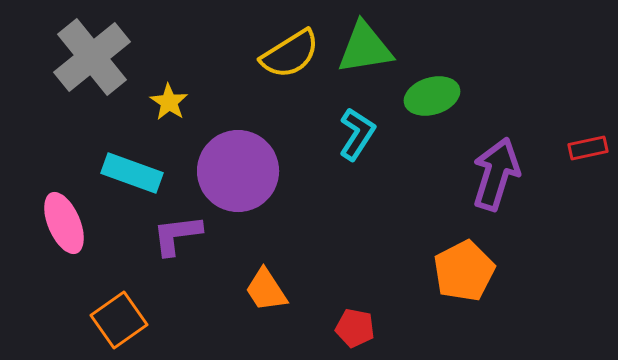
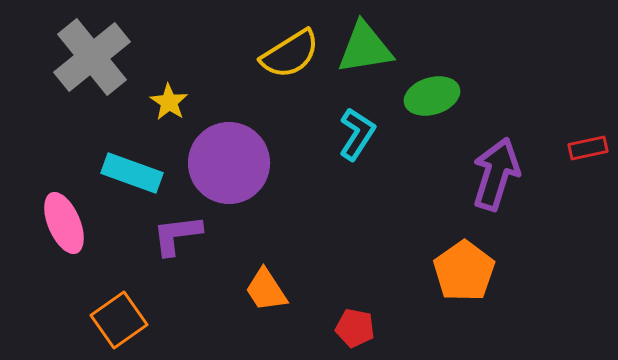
purple circle: moved 9 px left, 8 px up
orange pentagon: rotated 8 degrees counterclockwise
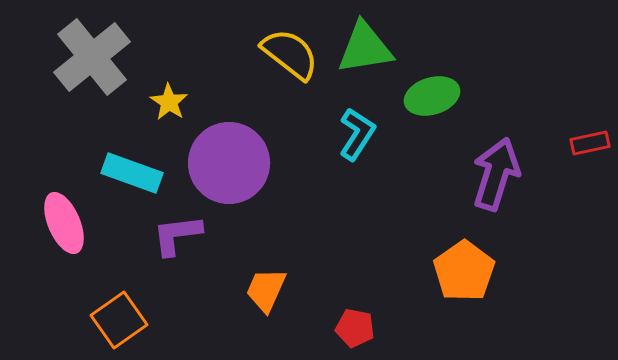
yellow semicircle: rotated 110 degrees counterclockwise
red rectangle: moved 2 px right, 5 px up
orange trapezoid: rotated 57 degrees clockwise
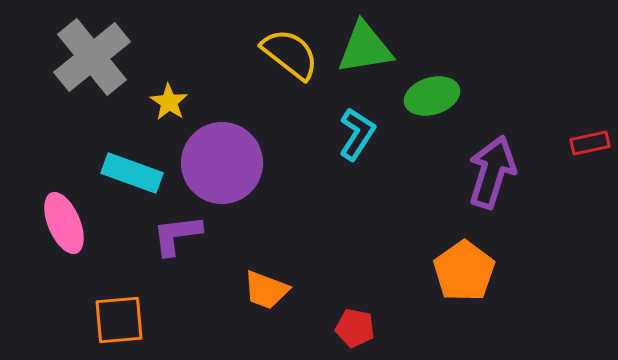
purple circle: moved 7 px left
purple arrow: moved 4 px left, 2 px up
orange trapezoid: rotated 93 degrees counterclockwise
orange square: rotated 30 degrees clockwise
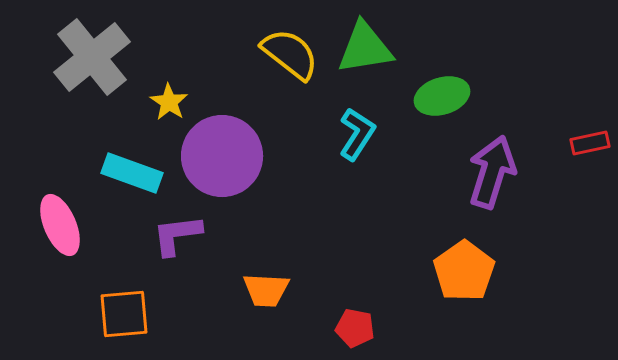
green ellipse: moved 10 px right
purple circle: moved 7 px up
pink ellipse: moved 4 px left, 2 px down
orange trapezoid: rotated 18 degrees counterclockwise
orange square: moved 5 px right, 6 px up
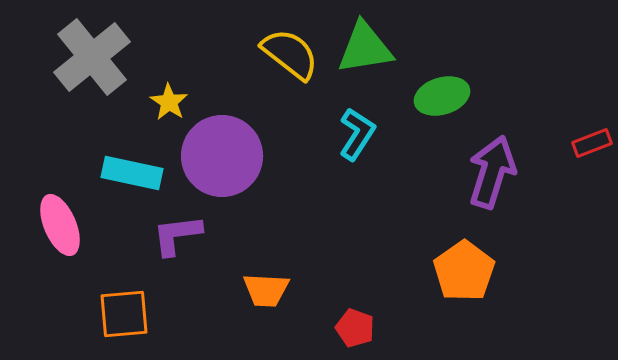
red rectangle: moved 2 px right; rotated 9 degrees counterclockwise
cyan rectangle: rotated 8 degrees counterclockwise
red pentagon: rotated 9 degrees clockwise
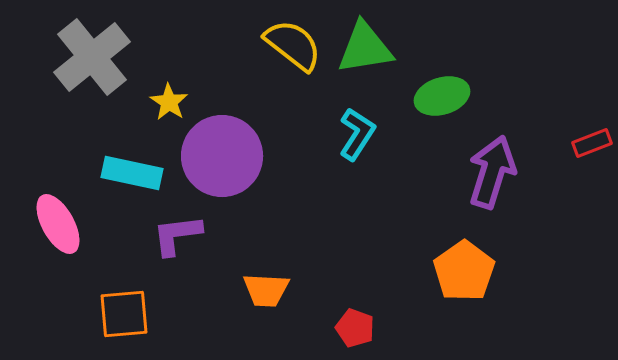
yellow semicircle: moved 3 px right, 9 px up
pink ellipse: moved 2 px left, 1 px up; rotated 6 degrees counterclockwise
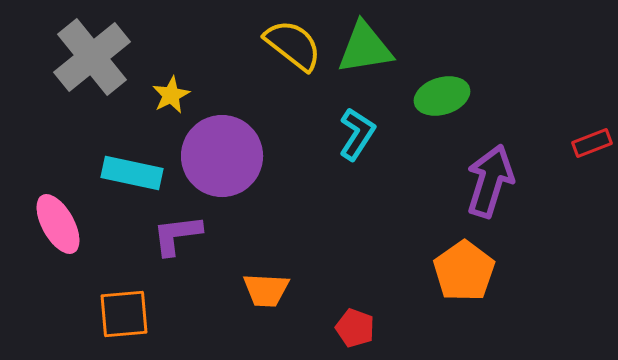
yellow star: moved 2 px right, 7 px up; rotated 12 degrees clockwise
purple arrow: moved 2 px left, 9 px down
